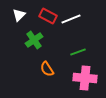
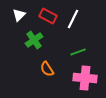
white line: moved 2 px right; rotated 42 degrees counterclockwise
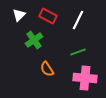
white line: moved 5 px right, 1 px down
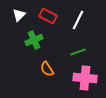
green cross: rotated 12 degrees clockwise
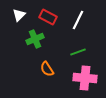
red rectangle: moved 1 px down
green cross: moved 1 px right, 1 px up
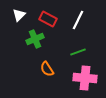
red rectangle: moved 2 px down
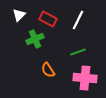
orange semicircle: moved 1 px right, 1 px down
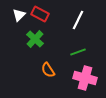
red rectangle: moved 8 px left, 5 px up
green cross: rotated 24 degrees counterclockwise
pink cross: rotated 10 degrees clockwise
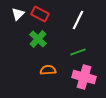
white triangle: moved 1 px left, 1 px up
green cross: moved 3 px right
orange semicircle: rotated 119 degrees clockwise
pink cross: moved 1 px left, 1 px up
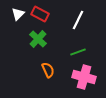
orange semicircle: rotated 70 degrees clockwise
